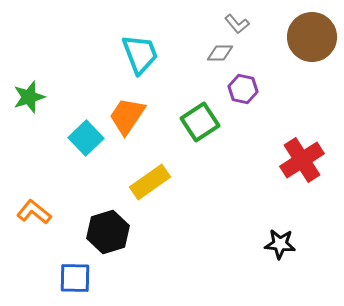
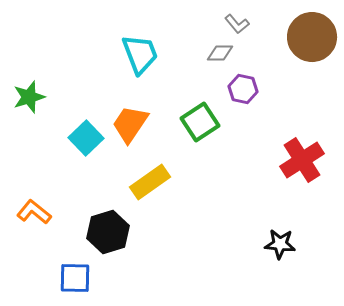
orange trapezoid: moved 3 px right, 8 px down
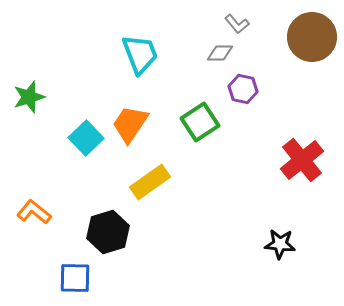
red cross: rotated 6 degrees counterclockwise
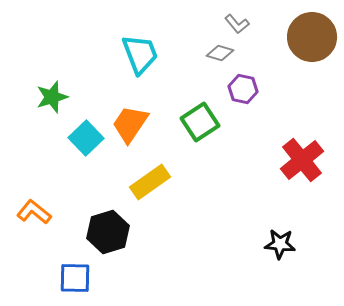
gray diamond: rotated 16 degrees clockwise
green star: moved 23 px right
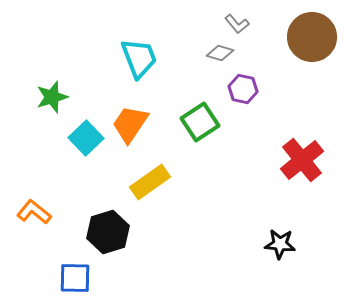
cyan trapezoid: moved 1 px left, 4 px down
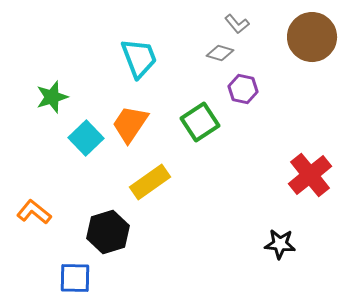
red cross: moved 8 px right, 15 px down
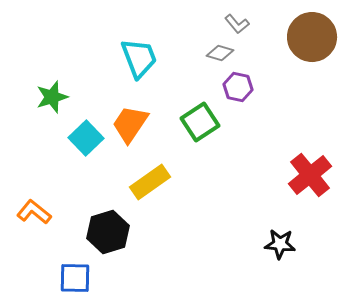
purple hexagon: moved 5 px left, 2 px up
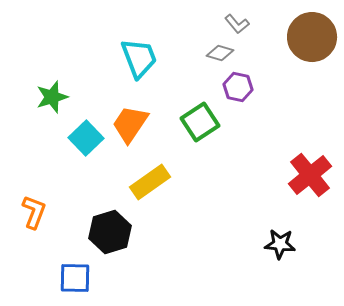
orange L-shape: rotated 72 degrees clockwise
black hexagon: moved 2 px right
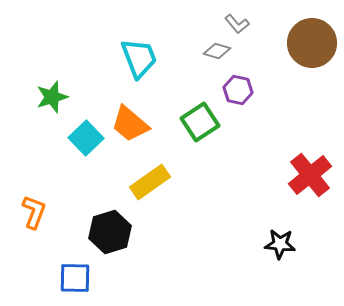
brown circle: moved 6 px down
gray diamond: moved 3 px left, 2 px up
purple hexagon: moved 3 px down
orange trapezoid: rotated 84 degrees counterclockwise
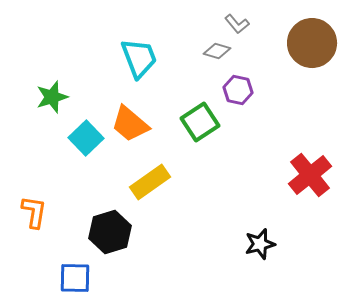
orange L-shape: rotated 12 degrees counterclockwise
black star: moved 20 px left; rotated 20 degrees counterclockwise
